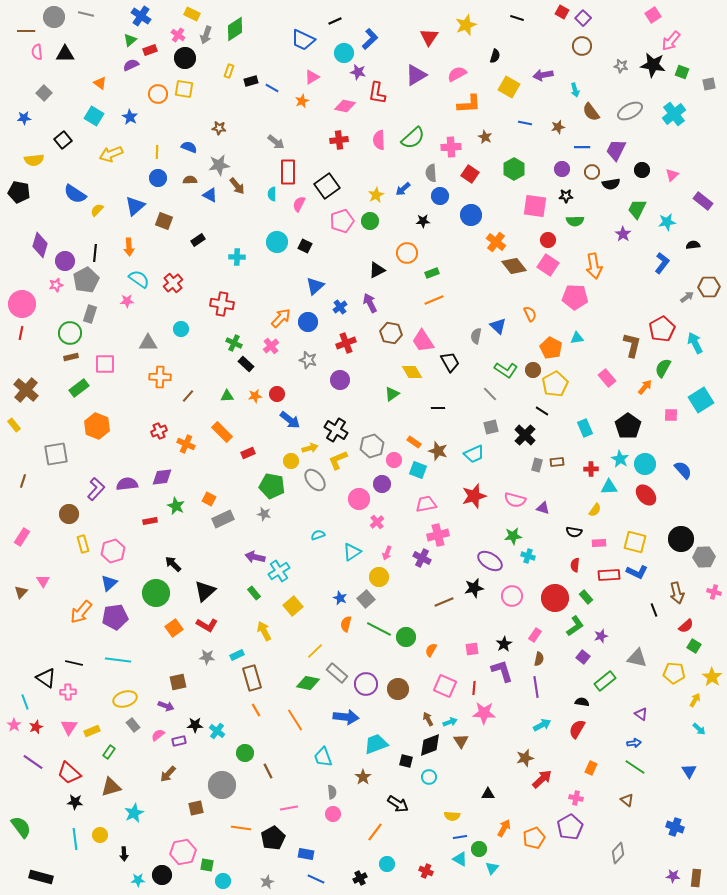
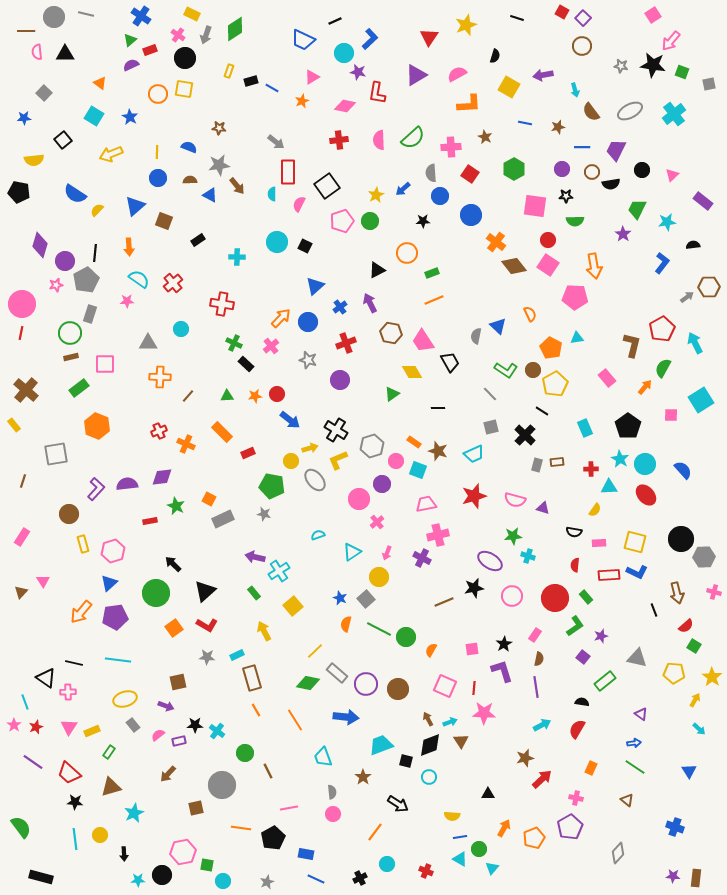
pink circle at (394, 460): moved 2 px right, 1 px down
cyan trapezoid at (376, 744): moved 5 px right, 1 px down
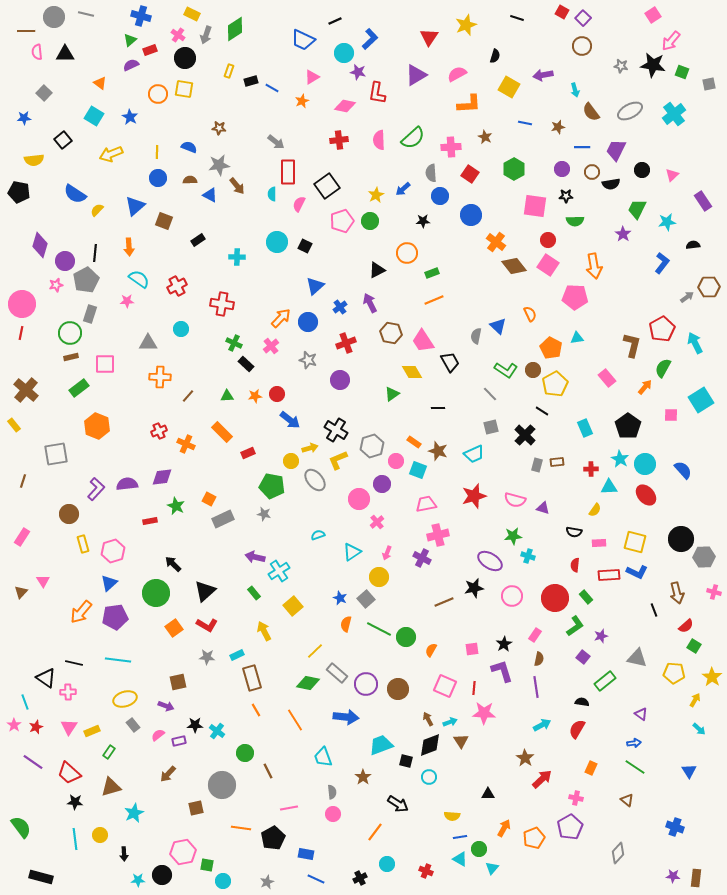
blue cross at (141, 16): rotated 18 degrees counterclockwise
purple rectangle at (703, 201): rotated 18 degrees clockwise
red cross at (173, 283): moved 4 px right, 3 px down; rotated 12 degrees clockwise
brown star at (525, 758): rotated 24 degrees counterclockwise
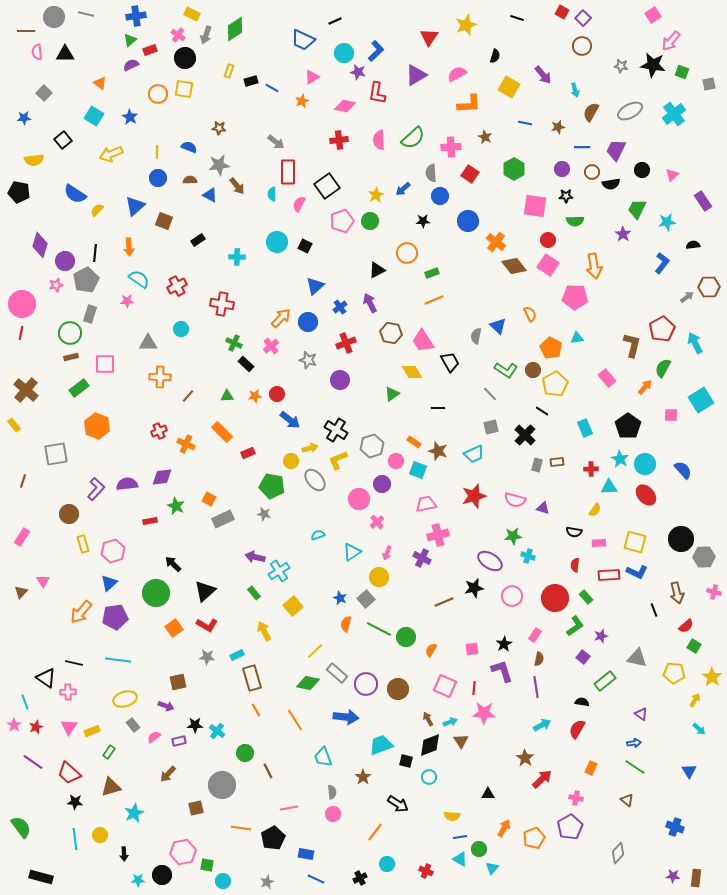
blue cross at (141, 16): moved 5 px left; rotated 24 degrees counterclockwise
blue L-shape at (370, 39): moved 6 px right, 12 px down
purple arrow at (543, 75): rotated 120 degrees counterclockwise
brown semicircle at (591, 112): rotated 66 degrees clockwise
blue circle at (471, 215): moved 3 px left, 6 px down
pink semicircle at (158, 735): moved 4 px left, 2 px down
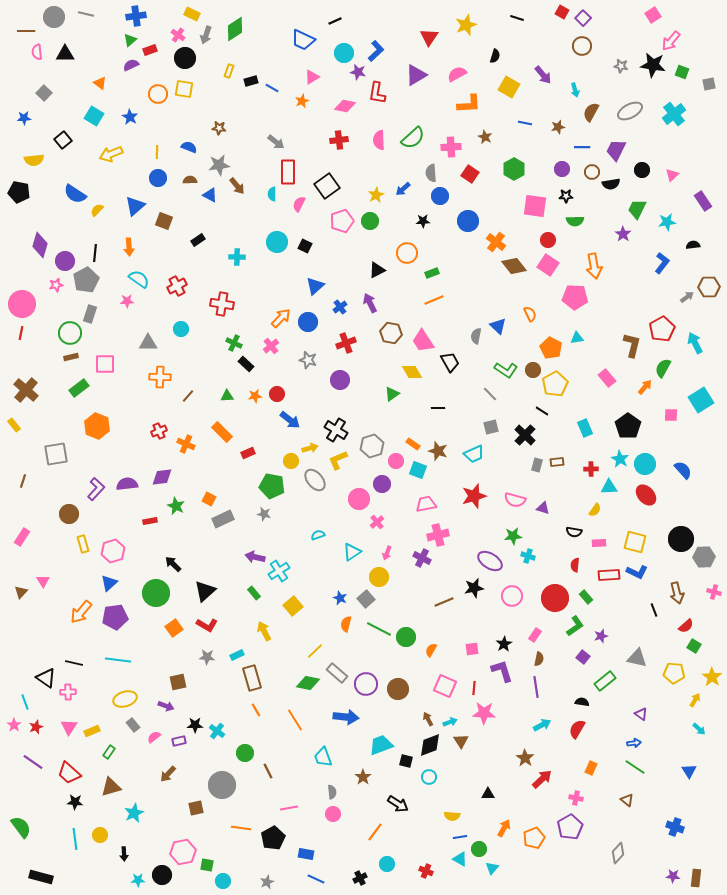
orange rectangle at (414, 442): moved 1 px left, 2 px down
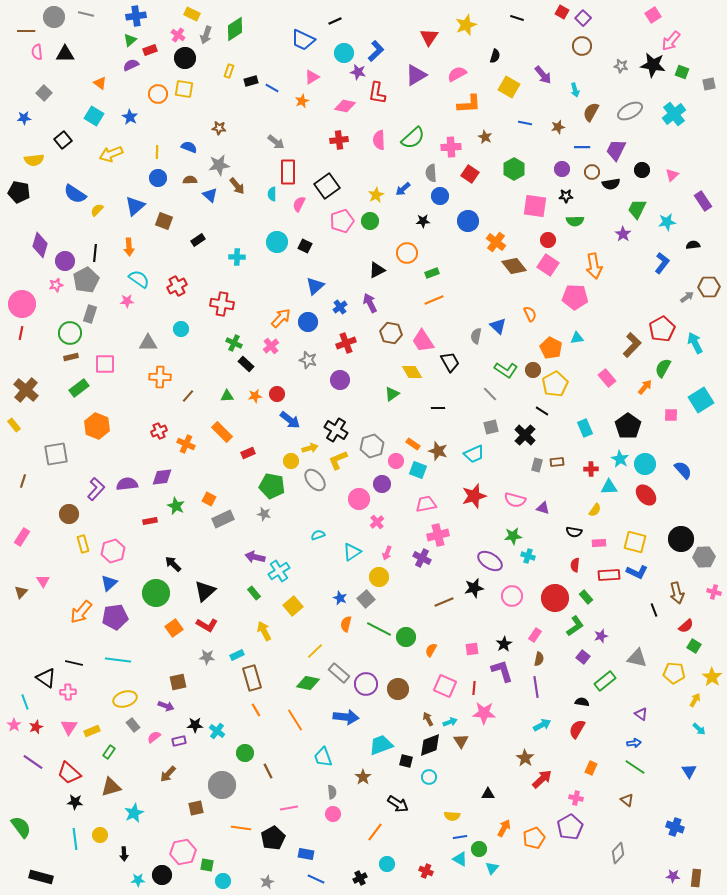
blue triangle at (210, 195): rotated 14 degrees clockwise
brown L-shape at (632, 345): rotated 30 degrees clockwise
gray rectangle at (337, 673): moved 2 px right
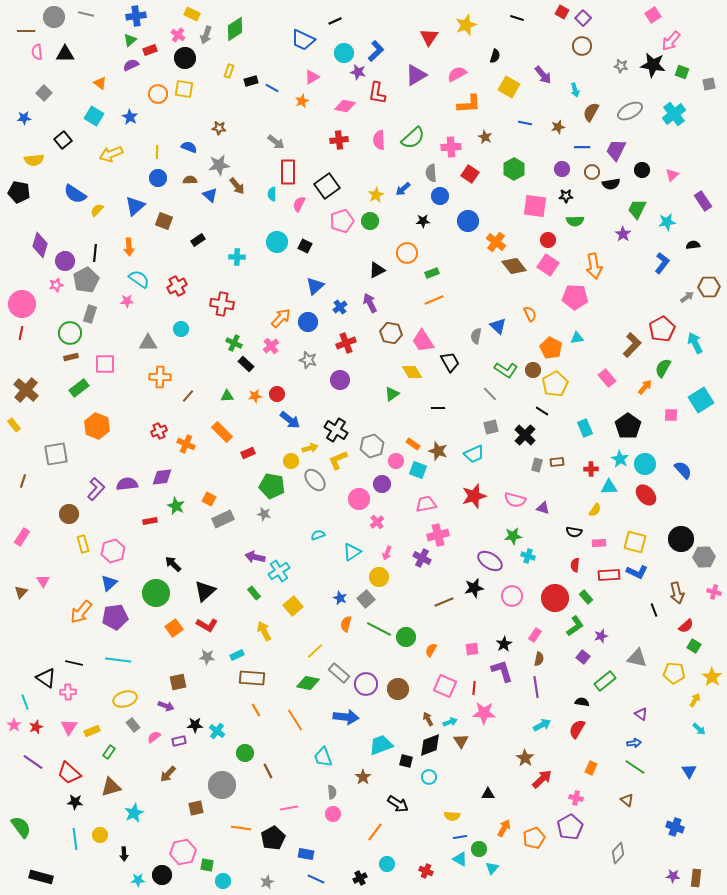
brown rectangle at (252, 678): rotated 70 degrees counterclockwise
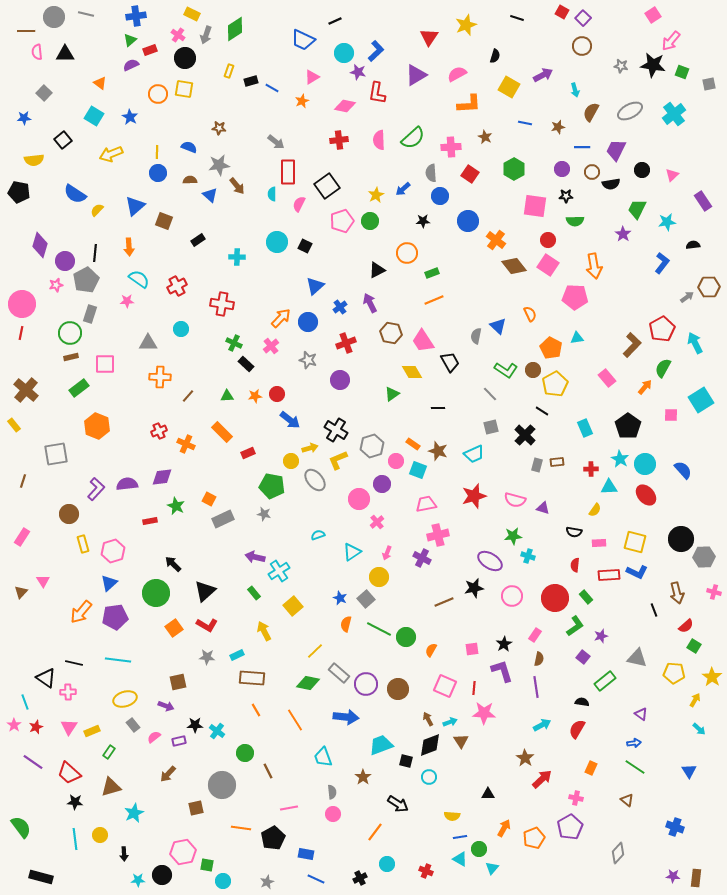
purple arrow at (543, 75): rotated 78 degrees counterclockwise
blue circle at (158, 178): moved 5 px up
orange cross at (496, 242): moved 2 px up
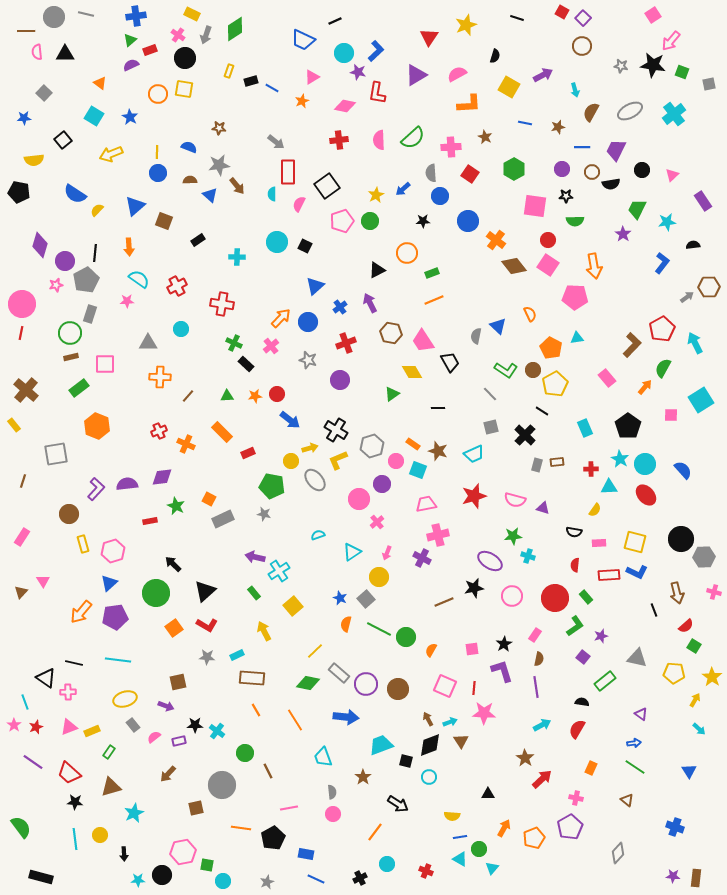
pink triangle at (69, 727): rotated 36 degrees clockwise
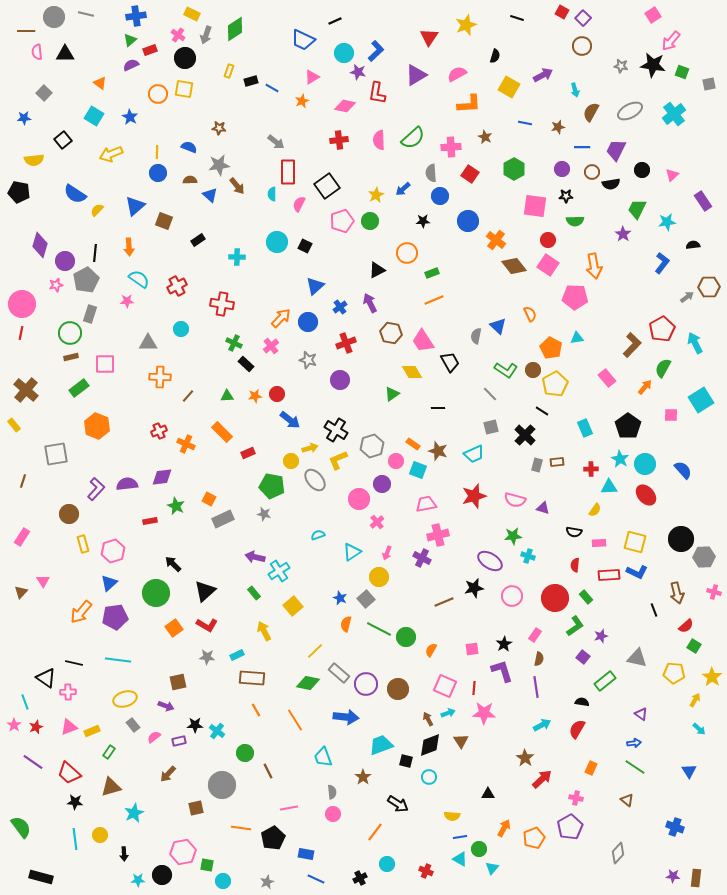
cyan arrow at (450, 722): moved 2 px left, 9 px up
